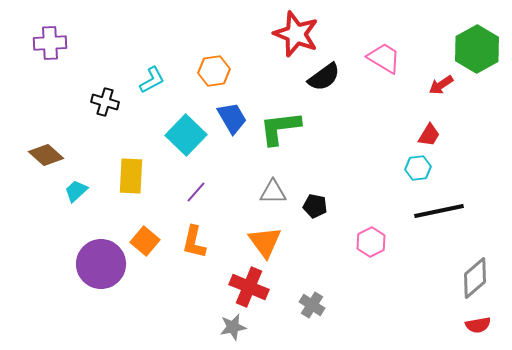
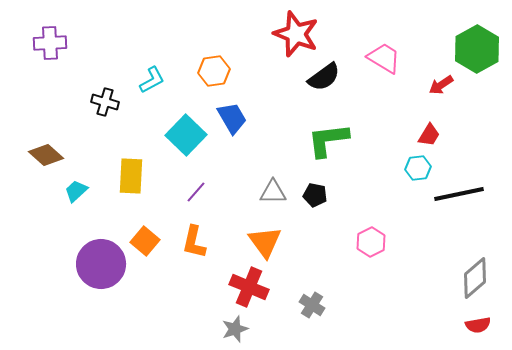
green L-shape: moved 48 px right, 12 px down
black pentagon: moved 11 px up
black line: moved 20 px right, 17 px up
gray star: moved 2 px right, 2 px down; rotated 8 degrees counterclockwise
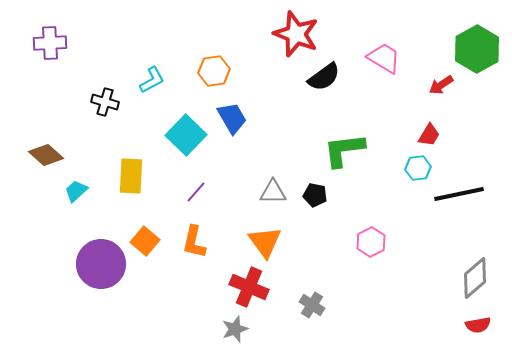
green L-shape: moved 16 px right, 10 px down
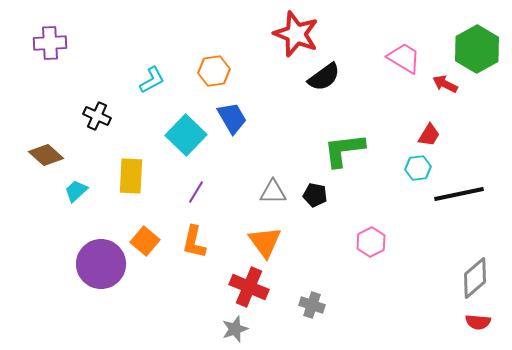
pink trapezoid: moved 20 px right
red arrow: moved 4 px right, 1 px up; rotated 60 degrees clockwise
black cross: moved 8 px left, 14 px down; rotated 8 degrees clockwise
purple line: rotated 10 degrees counterclockwise
gray cross: rotated 15 degrees counterclockwise
red semicircle: moved 3 px up; rotated 15 degrees clockwise
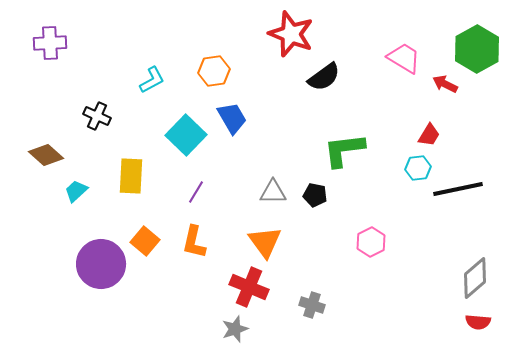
red star: moved 5 px left
black line: moved 1 px left, 5 px up
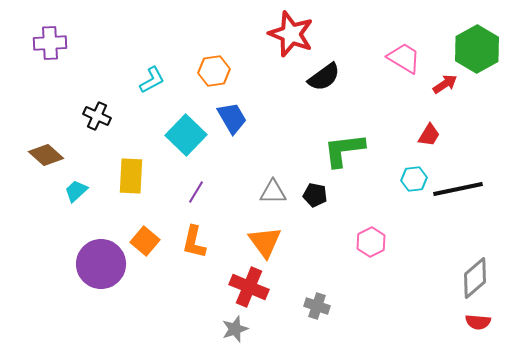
red arrow: rotated 120 degrees clockwise
cyan hexagon: moved 4 px left, 11 px down
gray cross: moved 5 px right, 1 px down
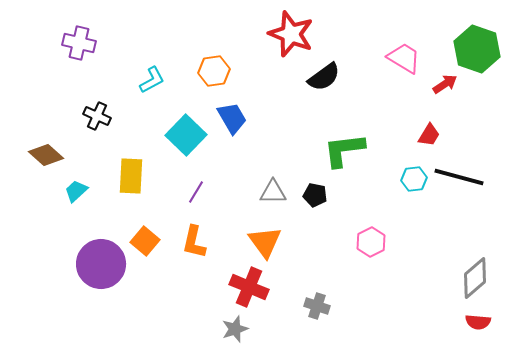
purple cross: moved 29 px right; rotated 16 degrees clockwise
green hexagon: rotated 12 degrees counterclockwise
black line: moved 1 px right, 12 px up; rotated 27 degrees clockwise
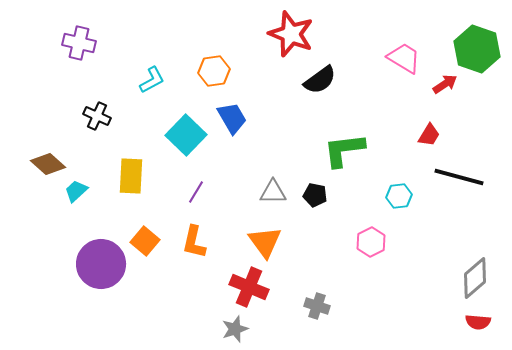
black semicircle: moved 4 px left, 3 px down
brown diamond: moved 2 px right, 9 px down
cyan hexagon: moved 15 px left, 17 px down
